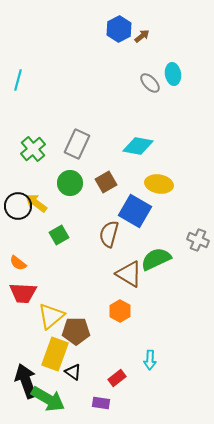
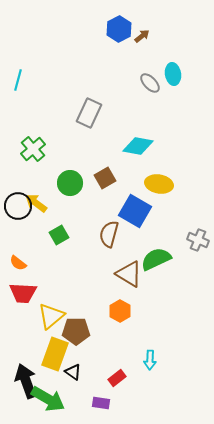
gray rectangle: moved 12 px right, 31 px up
brown square: moved 1 px left, 4 px up
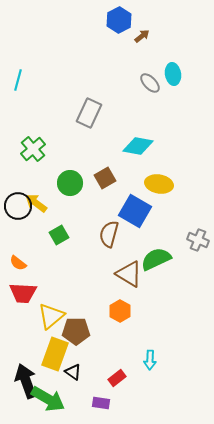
blue hexagon: moved 9 px up
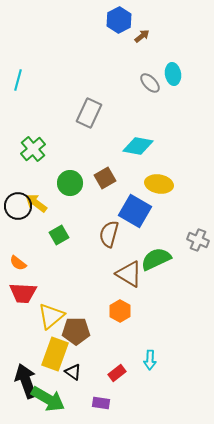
red rectangle: moved 5 px up
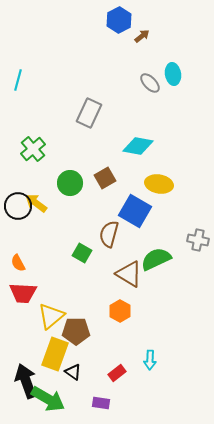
green square: moved 23 px right, 18 px down; rotated 30 degrees counterclockwise
gray cross: rotated 10 degrees counterclockwise
orange semicircle: rotated 24 degrees clockwise
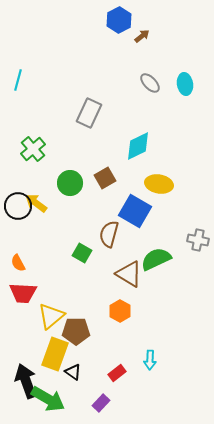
cyan ellipse: moved 12 px right, 10 px down
cyan diamond: rotated 36 degrees counterclockwise
purple rectangle: rotated 54 degrees counterclockwise
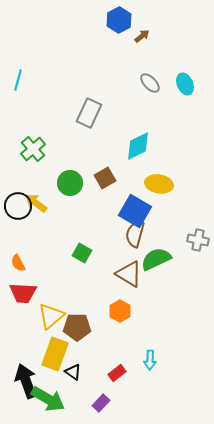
cyan ellipse: rotated 15 degrees counterclockwise
brown semicircle: moved 26 px right
brown pentagon: moved 1 px right, 4 px up
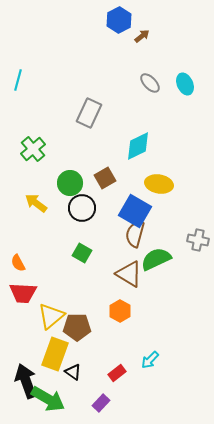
black circle: moved 64 px right, 2 px down
cyan arrow: rotated 42 degrees clockwise
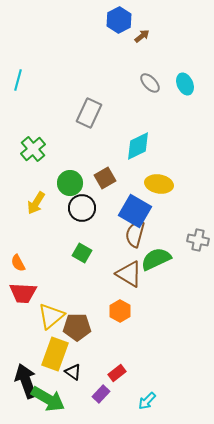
yellow arrow: rotated 95 degrees counterclockwise
cyan arrow: moved 3 px left, 41 px down
purple rectangle: moved 9 px up
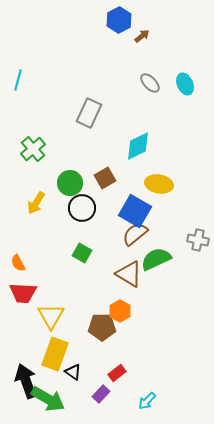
brown semicircle: rotated 36 degrees clockwise
yellow triangle: rotated 20 degrees counterclockwise
brown pentagon: moved 25 px right
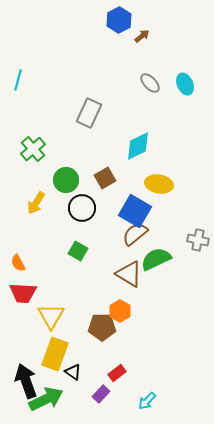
green circle: moved 4 px left, 3 px up
green square: moved 4 px left, 2 px up
green arrow: moved 2 px left; rotated 56 degrees counterclockwise
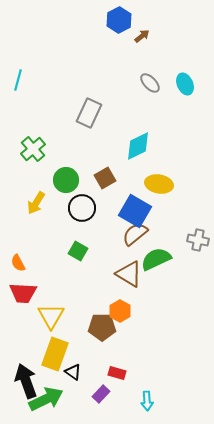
red rectangle: rotated 54 degrees clockwise
cyan arrow: rotated 48 degrees counterclockwise
